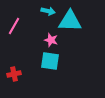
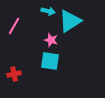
cyan triangle: rotated 35 degrees counterclockwise
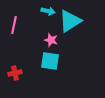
pink line: moved 1 px up; rotated 18 degrees counterclockwise
red cross: moved 1 px right, 1 px up
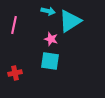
pink star: moved 1 px up
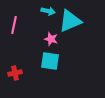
cyan triangle: rotated 10 degrees clockwise
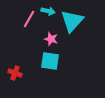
cyan triangle: moved 2 px right; rotated 25 degrees counterclockwise
pink line: moved 15 px right, 6 px up; rotated 18 degrees clockwise
red cross: rotated 32 degrees clockwise
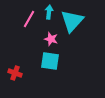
cyan arrow: moved 1 px right, 1 px down; rotated 96 degrees counterclockwise
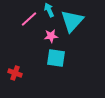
cyan arrow: moved 2 px up; rotated 32 degrees counterclockwise
pink line: rotated 18 degrees clockwise
pink star: moved 3 px up; rotated 24 degrees counterclockwise
cyan square: moved 6 px right, 3 px up
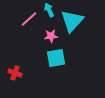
cyan square: rotated 18 degrees counterclockwise
